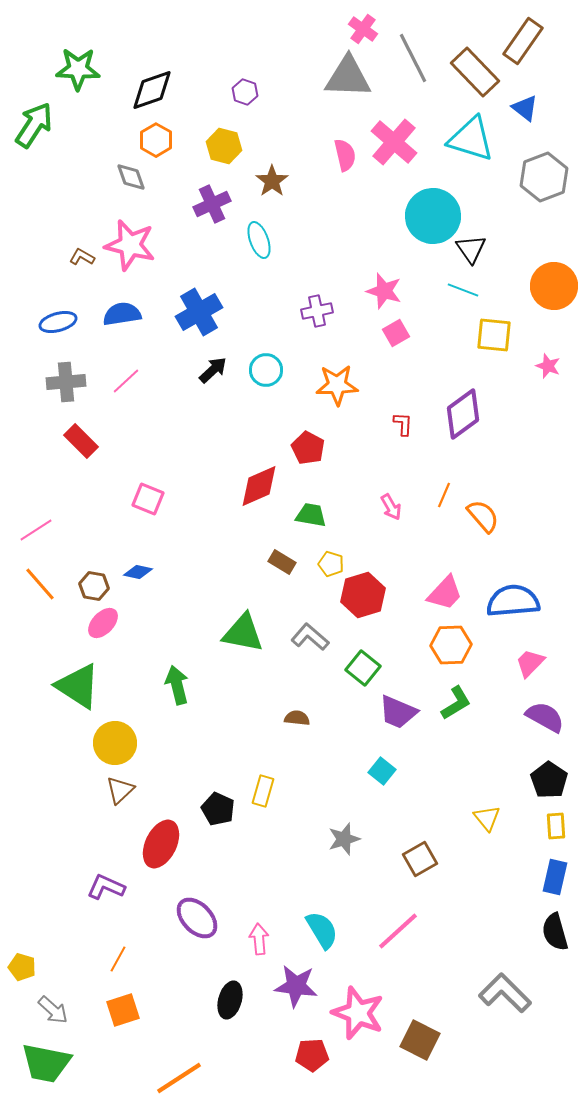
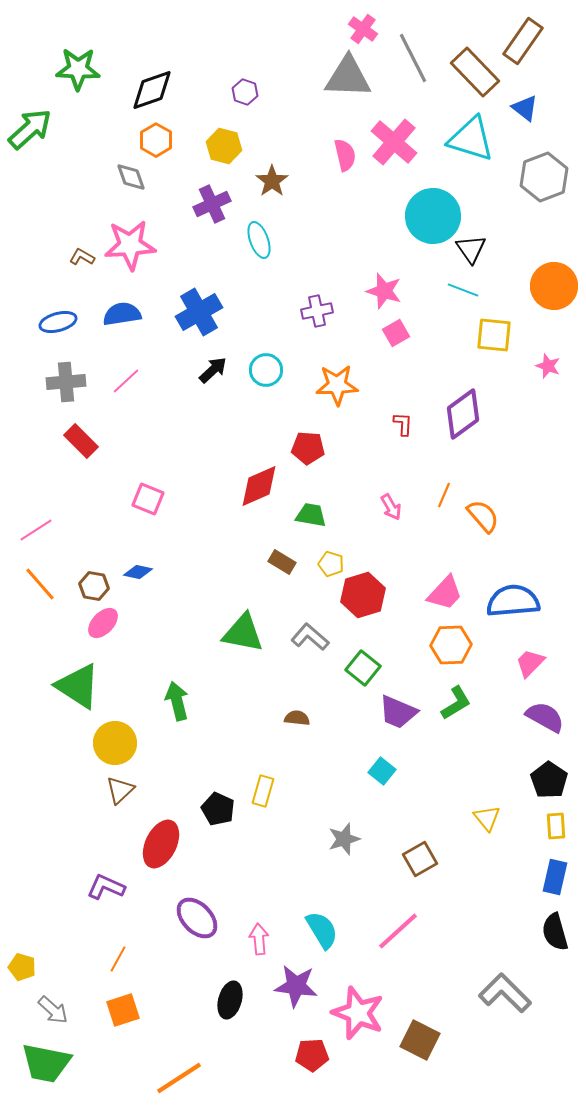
green arrow at (34, 125): moved 4 px left, 4 px down; rotated 15 degrees clockwise
pink star at (130, 245): rotated 18 degrees counterclockwise
red pentagon at (308, 448): rotated 24 degrees counterclockwise
green arrow at (177, 685): moved 16 px down
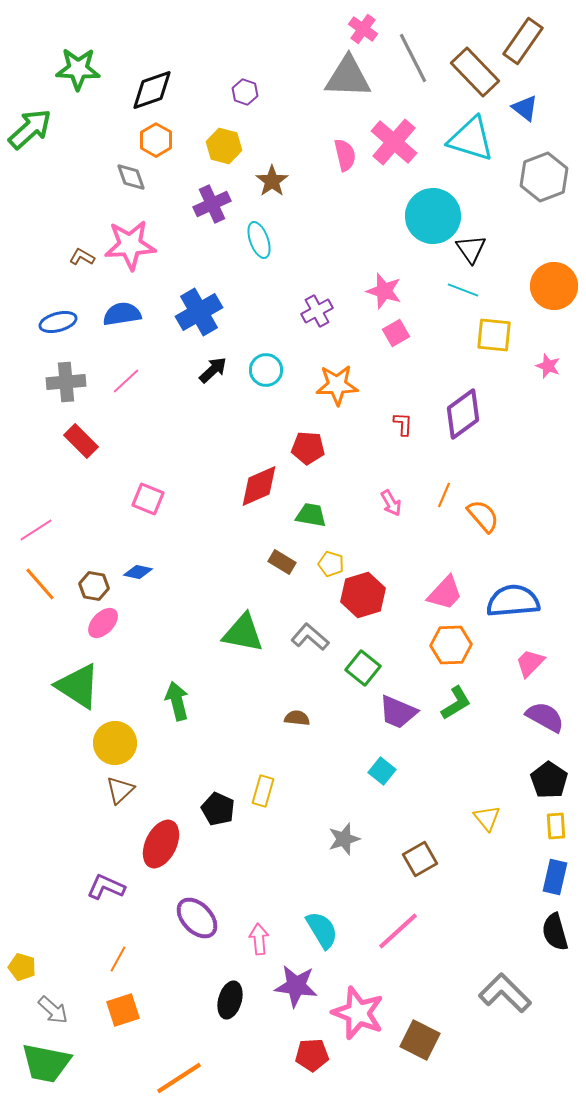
purple cross at (317, 311): rotated 16 degrees counterclockwise
pink arrow at (391, 507): moved 4 px up
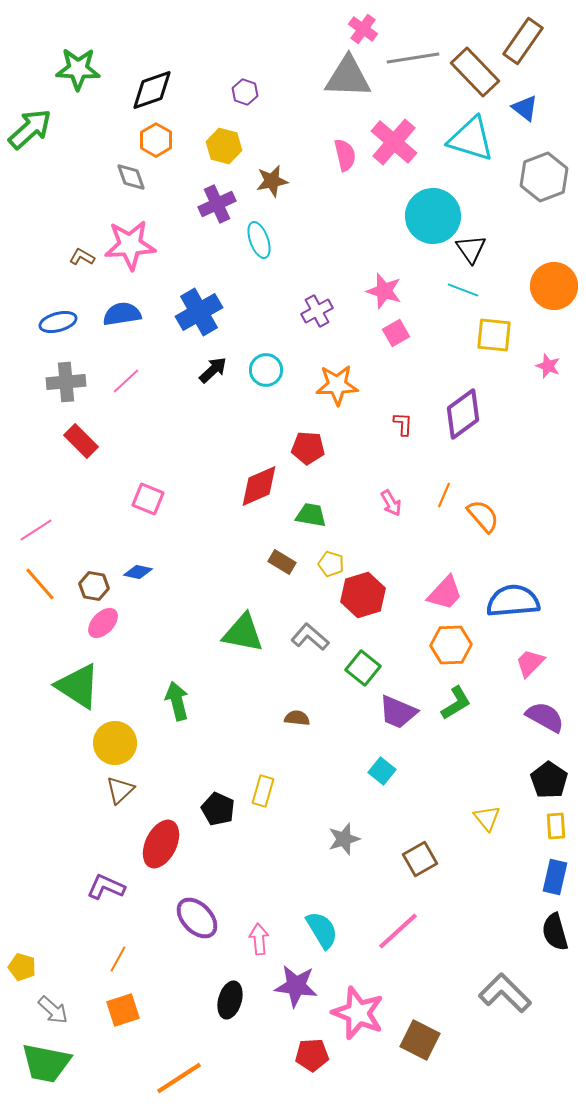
gray line at (413, 58): rotated 72 degrees counterclockwise
brown star at (272, 181): rotated 24 degrees clockwise
purple cross at (212, 204): moved 5 px right
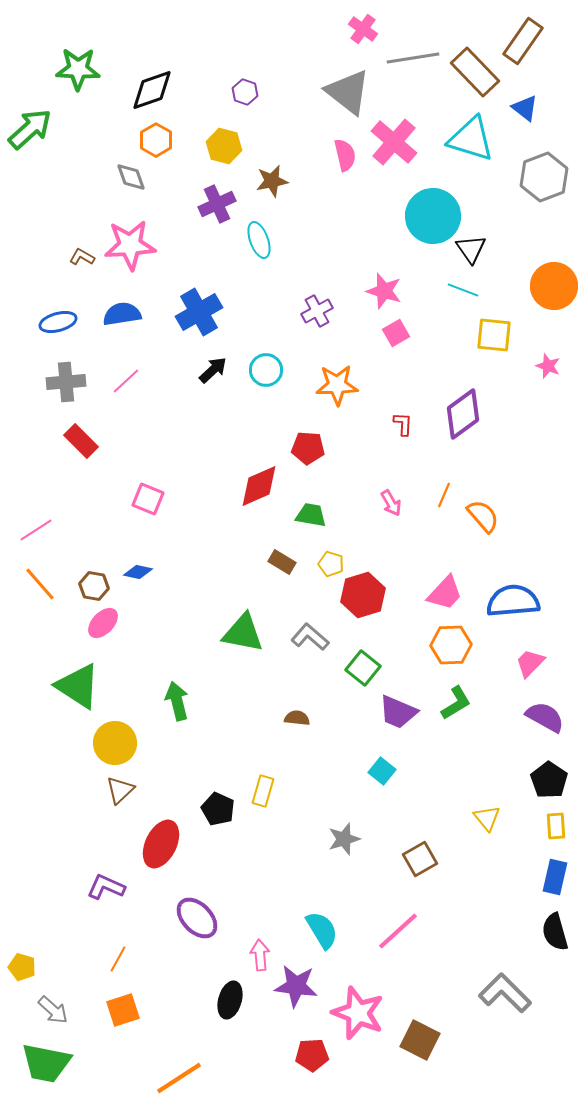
gray triangle at (348, 77): moved 15 px down; rotated 36 degrees clockwise
pink arrow at (259, 939): moved 1 px right, 16 px down
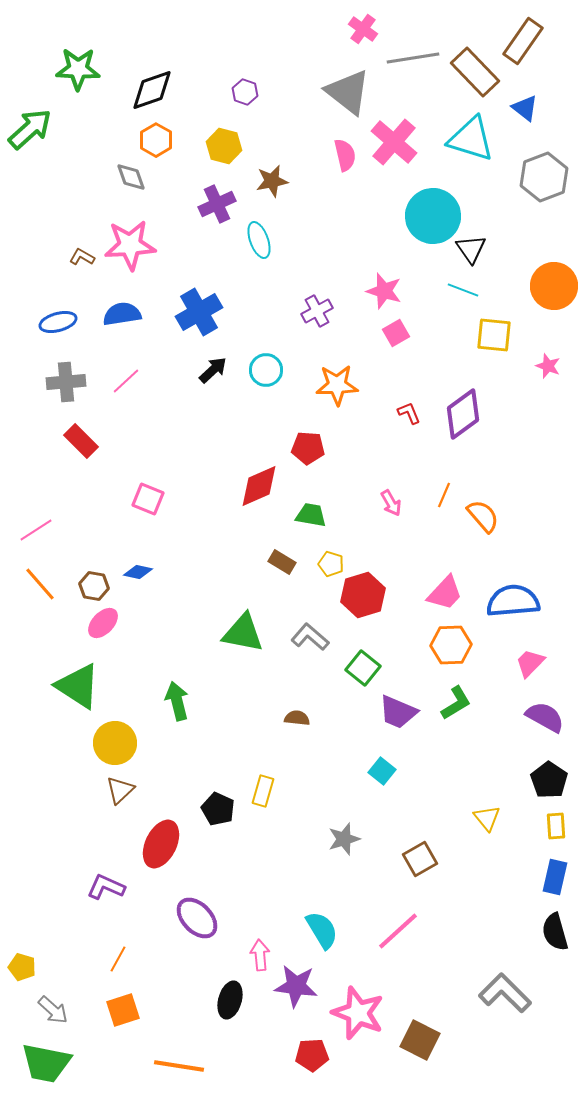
red L-shape at (403, 424): moved 6 px right, 11 px up; rotated 25 degrees counterclockwise
orange line at (179, 1078): moved 12 px up; rotated 42 degrees clockwise
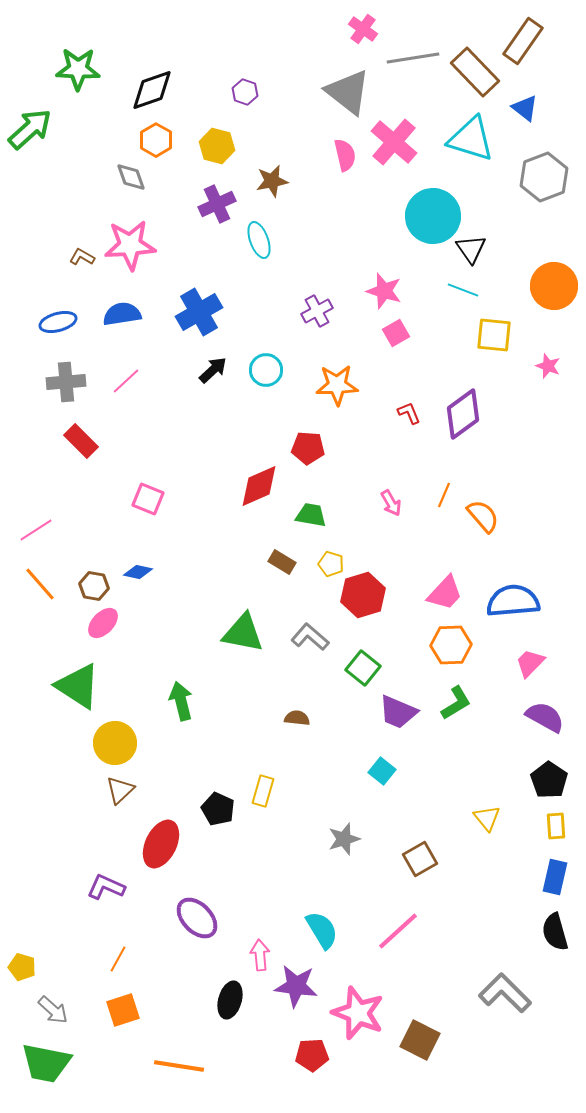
yellow hexagon at (224, 146): moved 7 px left
green arrow at (177, 701): moved 4 px right
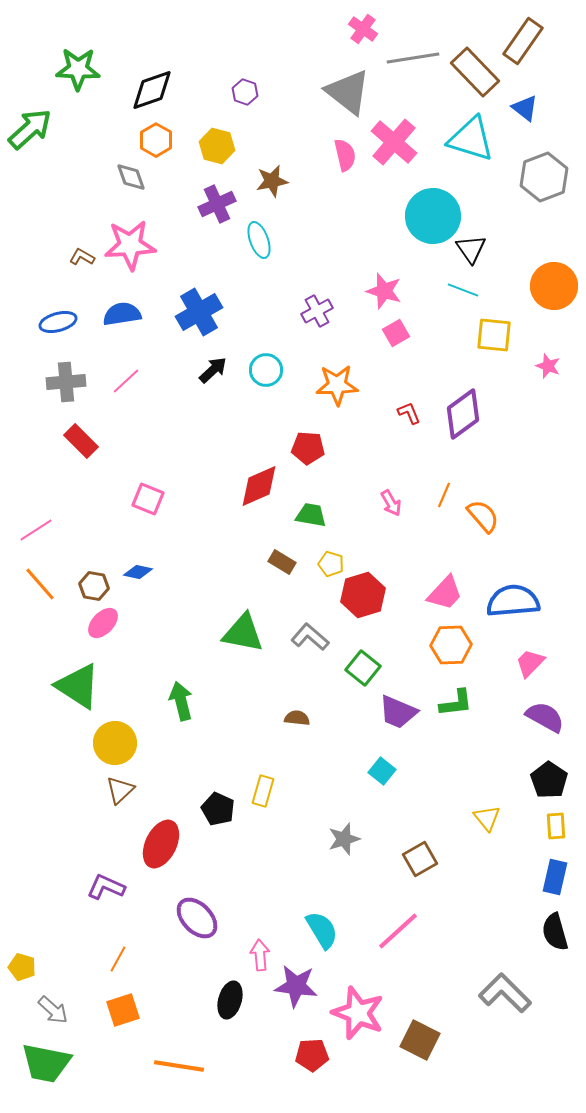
green L-shape at (456, 703): rotated 24 degrees clockwise
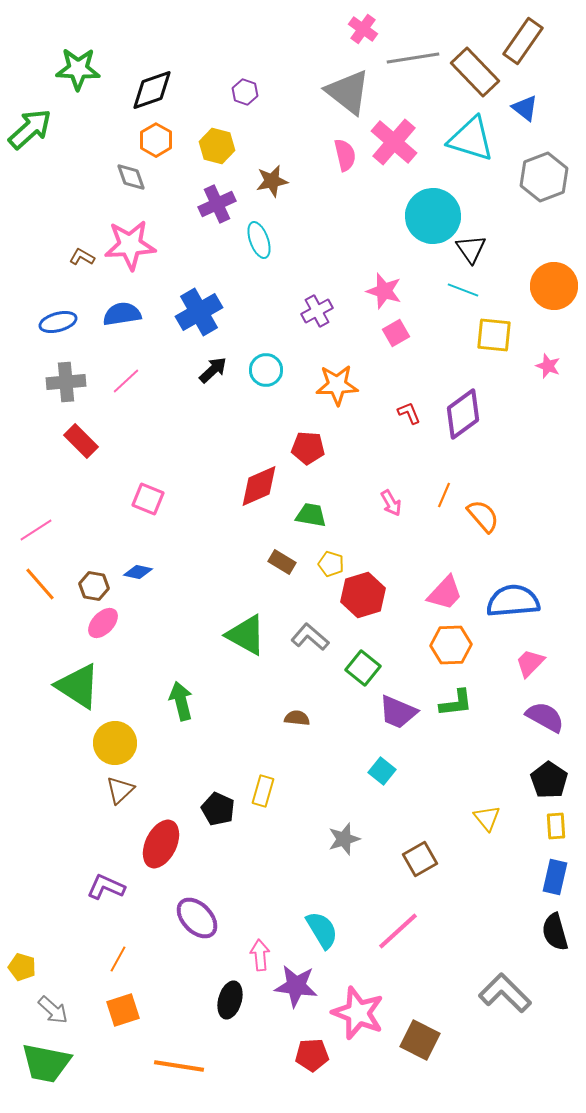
green triangle at (243, 633): moved 3 px right, 2 px down; rotated 18 degrees clockwise
